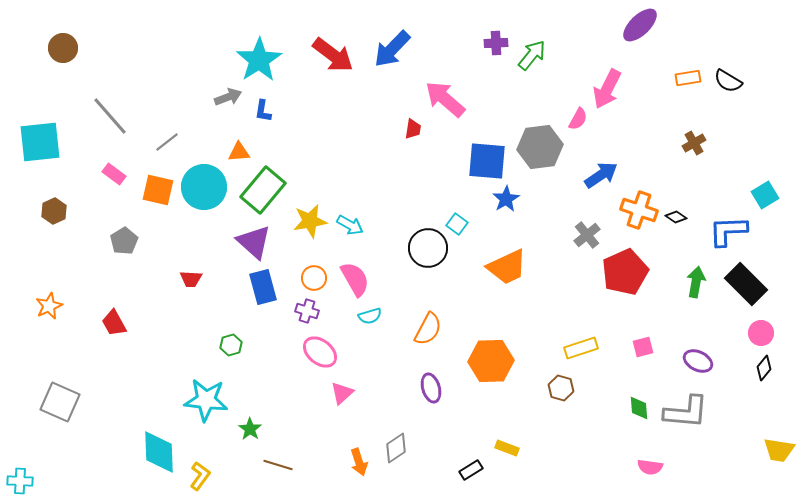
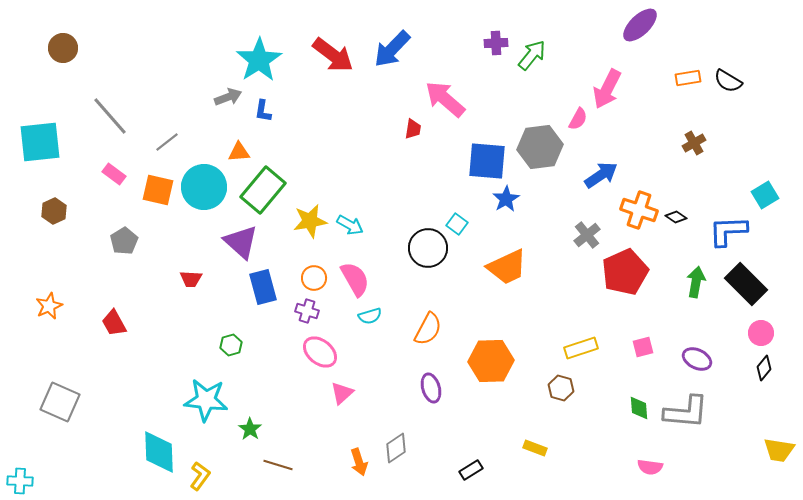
purple triangle at (254, 242): moved 13 px left
purple ellipse at (698, 361): moved 1 px left, 2 px up
yellow rectangle at (507, 448): moved 28 px right
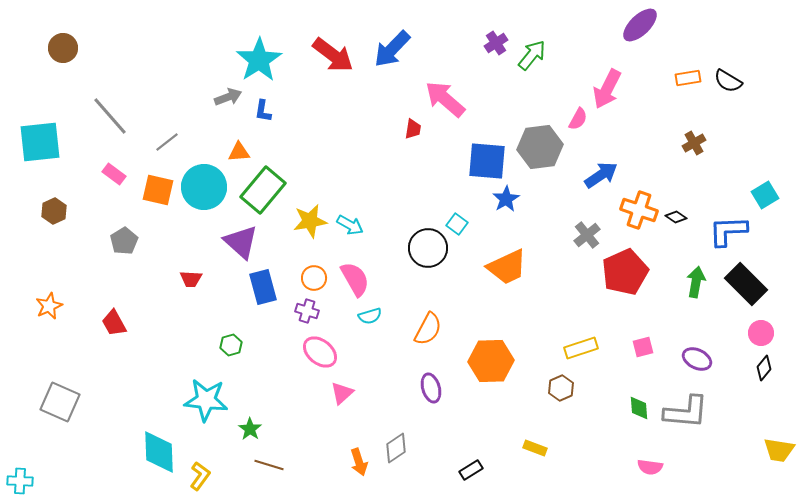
purple cross at (496, 43): rotated 30 degrees counterclockwise
brown hexagon at (561, 388): rotated 20 degrees clockwise
brown line at (278, 465): moved 9 px left
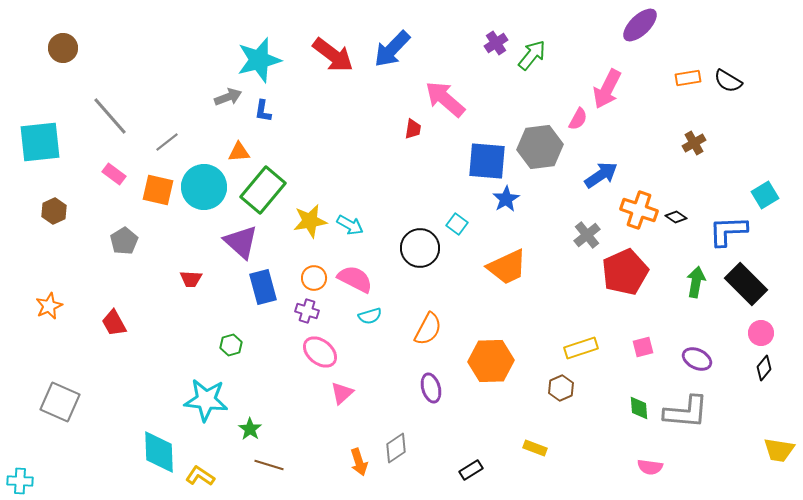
cyan star at (259, 60): rotated 18 degrees clockwise
black circle at (428, 248): moved 8 px left
pink semicircle at (355, 279): rotated 33 degrees counterclockwise
yellow L-shape at (200, 476): rotated 92 degrees counterclockwise
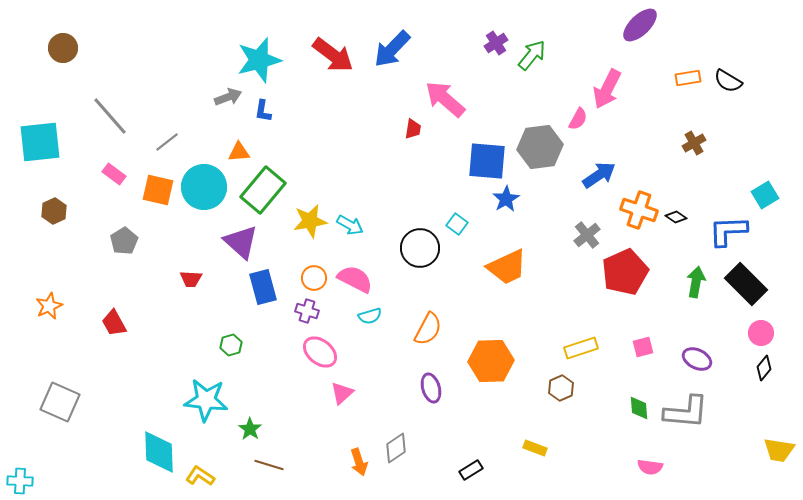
blue arrow at (601, 175): moved 2 px left
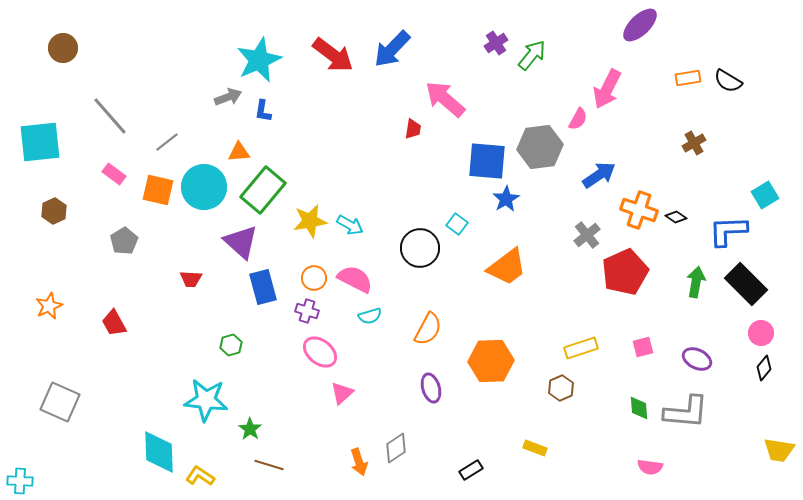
cyan star at (259, 60): rotated 9 degrees counterclockwise
orange trapezoid at (507, 267): rotated 12 degrees counterclockwise
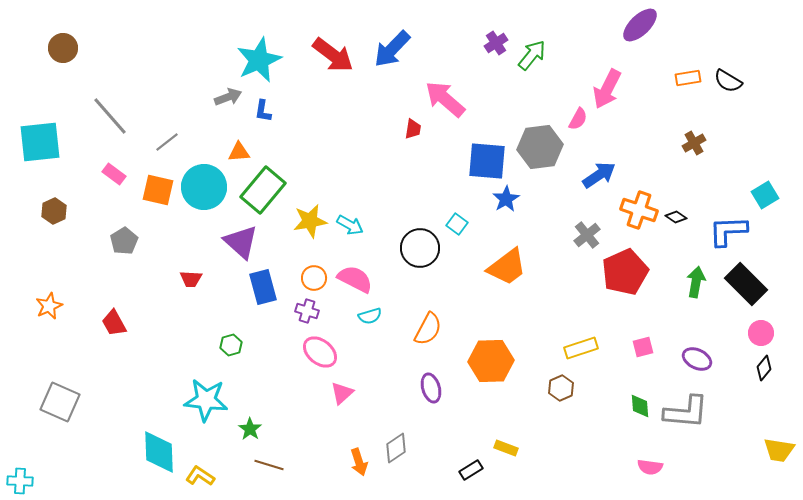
green diamond at (639, 408): moved 1 px right, 2 px up
yellow rectangle at (535, 448): moved 29 px left
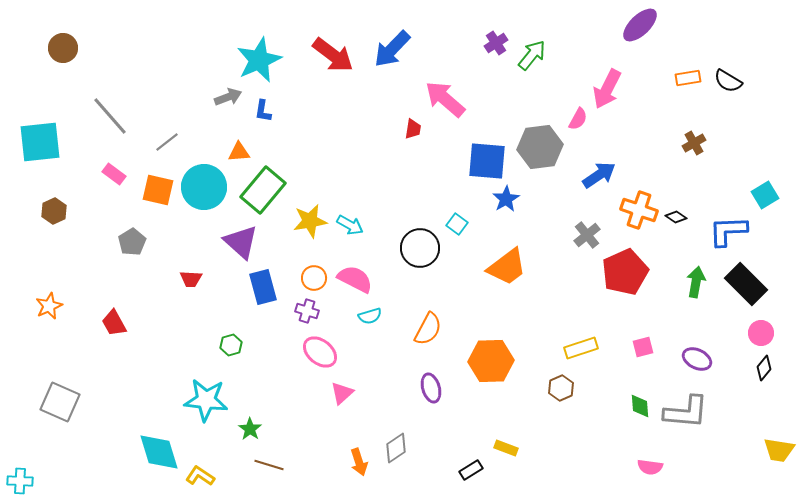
gray pentagon at (124, 241): moved 8 px right, 1 px down
cyan diamond at (159, 452): rotated 15 degrees counterclockwise
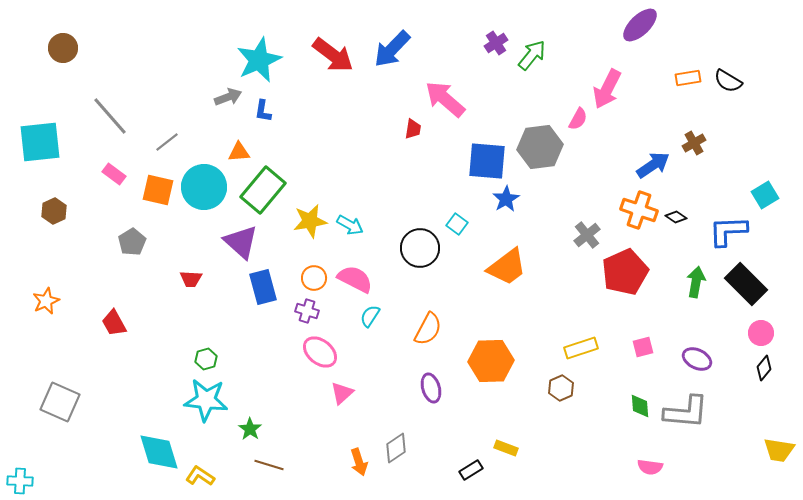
blue arrow at (599, 175): moved 54 px right, 10 px up
orange star at (49, 306): moved 3 px left, 5 px up
cyan semicircle at (370, 316): rotated 140 degrees clockwise
green hexagon at (231, 345): moved 25 px left, 14 px down
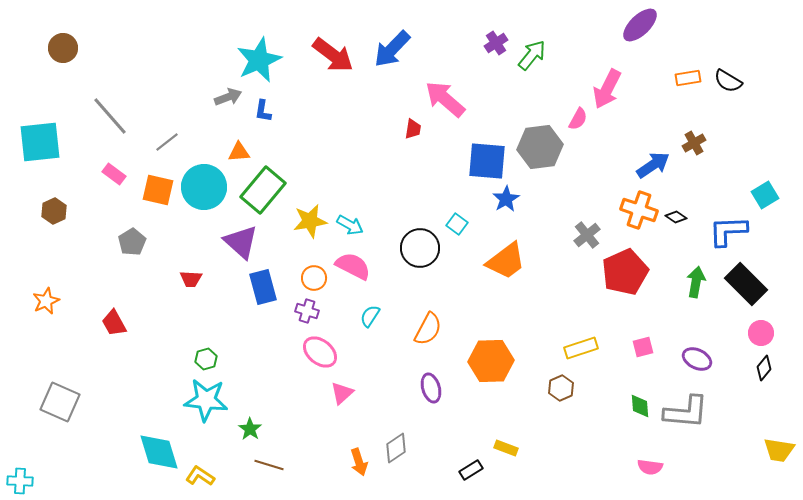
orange trapezoid at (507, 267): moved 1 px left, 6 px up
pink semicircle at (355, 279): moved 2 px left, 13 px up
